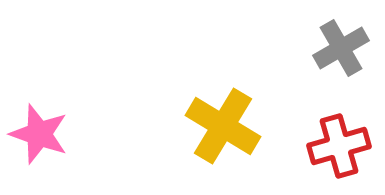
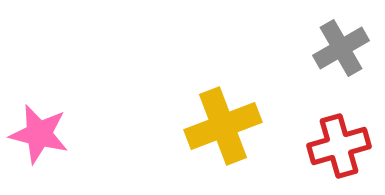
yellow cross: rotated 38 degrees clockwise
pink star: rotated 6 degrees counterclockwise
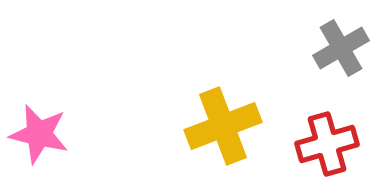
red cross: moved 12 px left, 2 px up
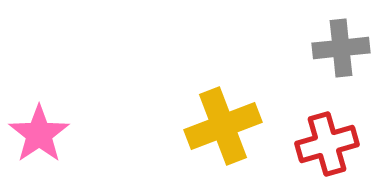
gray cross: rotated 24 degrees clockwise
pink star: rotated 24 degrees clockwise
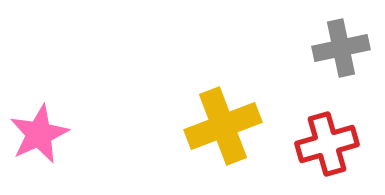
gray cross: rotated 6 degrees counterclockwise
pink star: rotated 10 degrees clockwise
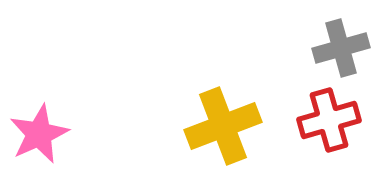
gray cross: rotated 4 degrees counterclockwise
red cross: moved 2 px right, 24 px up
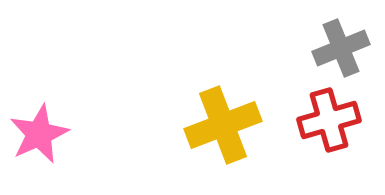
gray cross: rotated 6 degrees counterclockwise
yellow cross: moved 1 px up
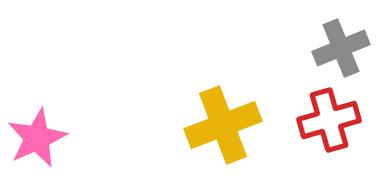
pink star: moved 2 px left, 4 px down
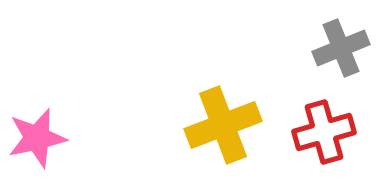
red cross: moved 5 px left, 12 px down
pink star: rotated 12 degrees clockwise
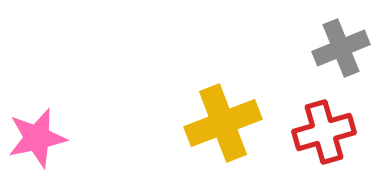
yellow cross: moved 2 px up
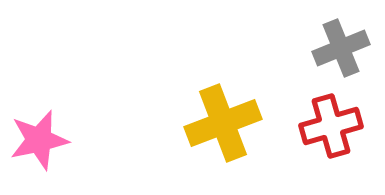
red cross: moved 7 px right, 6 px up
pink star: moved 2 px right, 2 px down
